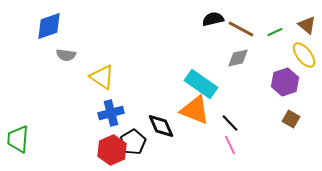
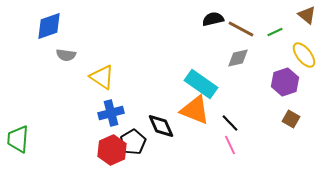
brown triangle: moved 10 px up
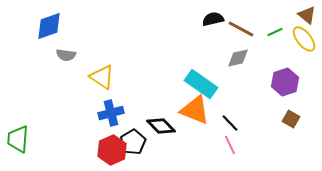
yellow ellipse: moved 16 px up
black diamond: rotated 20 degrees counterclockwise
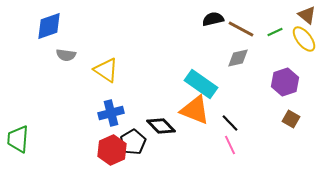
yellow triangle: moved 4 px right, 7 px up
